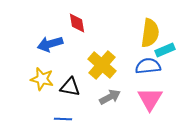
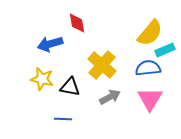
yellow semicircle: rotated 32 degrees clockwise
blue semicircle: moved 2 px down
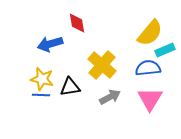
black triangle: rotated 20 degrees counterclockwise
blue line: moved 22 px left, 24 px up
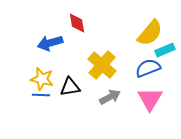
blue arrow: moved 1 px up
blue semicircle: rotated 15 degrees counterclockwise
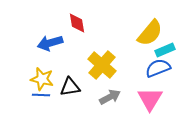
blue semicircle: moved 10 px right
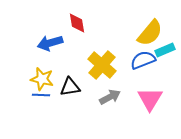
blue semicircle: moved 15 px left, 8 px up
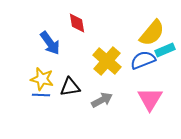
yellow semicircle: moved 2 px right
blue arrow: rotated 110 degrees counterclockwise
yellow cross: moved 5 px right, 4 px up
gray arrow: moved 8 px left, 3 px down
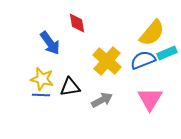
cyan rectangle: moved 2 px right, 3 px down
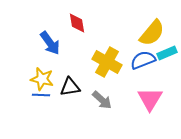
yellow cross: moved 1 px down; rotated 12 degrees counterclockwise
gray arrow: rotated 70 degrees clockwise
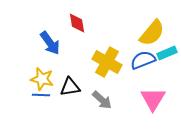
pink triangle: moved 3 px right
